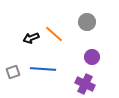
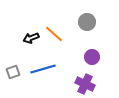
blue line: rotated 20 degrees counterclockwise
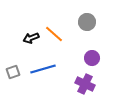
purple circle: moved 1 px down
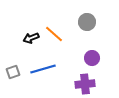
purple cross: rotated 30 degrees counterclockwise
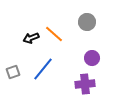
blue line: rotated 35 degrees counterclockwise
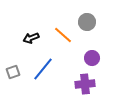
orange line: moved 9 px right, 1 px down
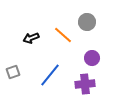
blue line: moved 7 px right, 6 px down
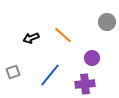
gray circle: moved 20 px right
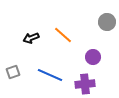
purple circle: moved 1 px right, 1 px up
blue line: rotated 75 degrees clockwise
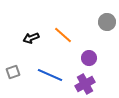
purple circle: moved 4 px left, 1 px down
purple cross: rotated 24 degrees counterclockwise
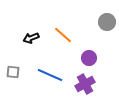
gray square: rotated 24 degrees clockwise
